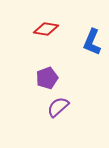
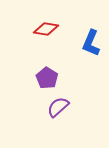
blue L-shape: moved 1 px left, 1 px down
purple pentagon: rotated 20 degrees counterclockwise
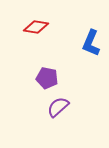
red diamond: moved 10 px left, 2 px up
purple pentagon: rotated 20 degrees counterclockwise
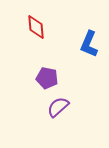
red diamond: rotated 75 degrees clockwise
blue L-shape: moved 2 px left, 1 px down
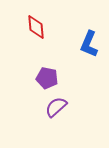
purple semicircle: moved 2 px left
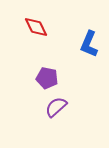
red diamond: rotated 20 degrees counterclockwise
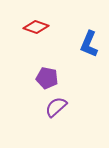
red diamond: rotated 45 degrees counterclockwise
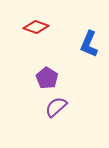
purple pentagon: rotated 20 degrees clockwise
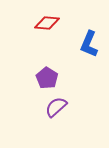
red diamond: moved 11 px right, 4 px up; rotated 15 degrees counterclockwise
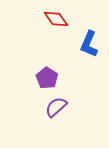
red diamond: moved 9 px right, 4 px up; rotated 50 degrees clockwise
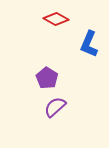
red diamond: rotated 25 degrees counterclockwise
purple semicircle: moved 1 px left
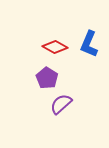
red diamond: moved 1 px left, 28 px down
purple semicircle: moved 6 px right, 3 px up
